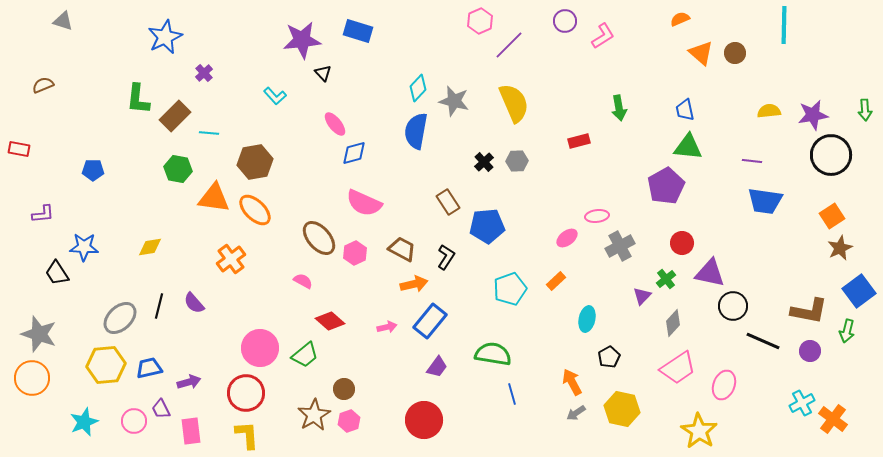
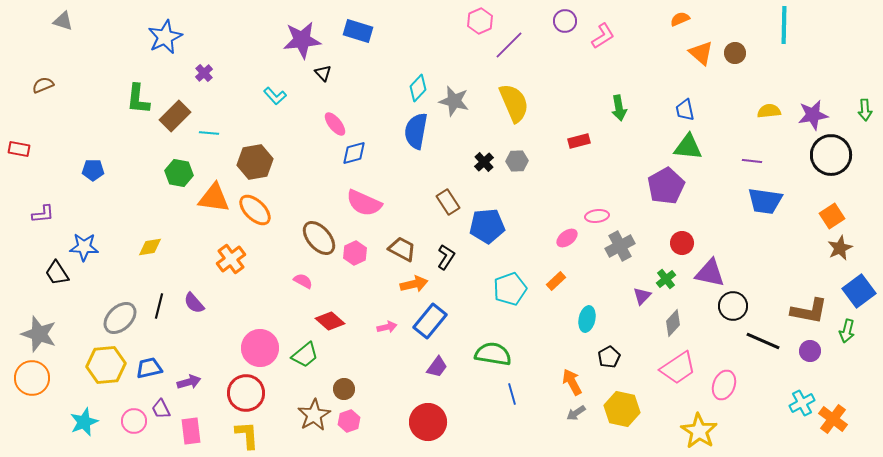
green hexagon at (178, 169): moved 1 px right, 4 px down
red circle at (424, 420): moved 4 px right, 2 px down
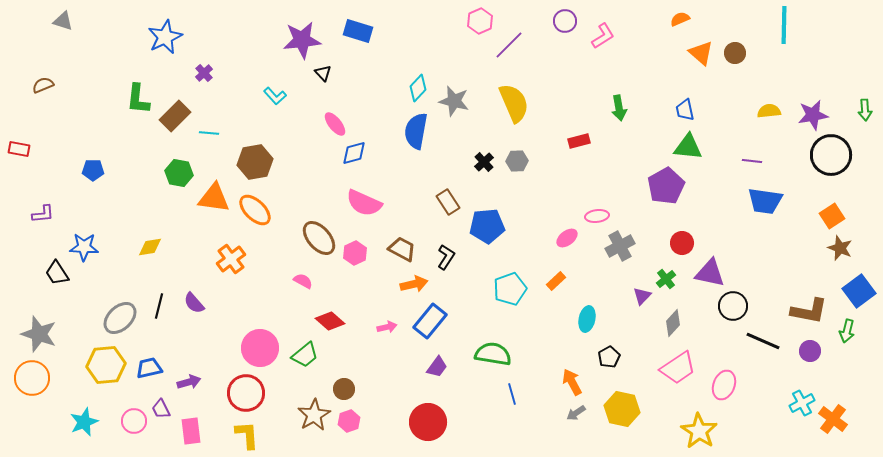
brown star at (840, 248): rotated 25 degrees counterclockwise
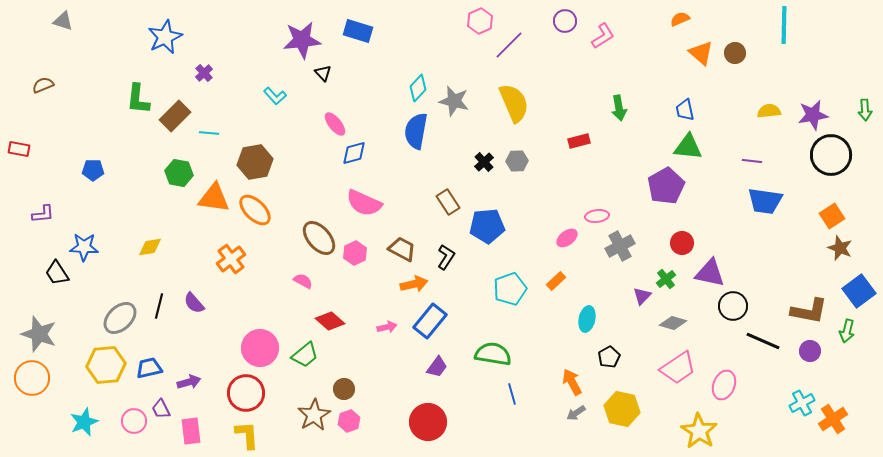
gray diamond at (673, 323): rotated 64 degrees clockwise
orange cross at (833, 419): rotated 20 degrees clockwise
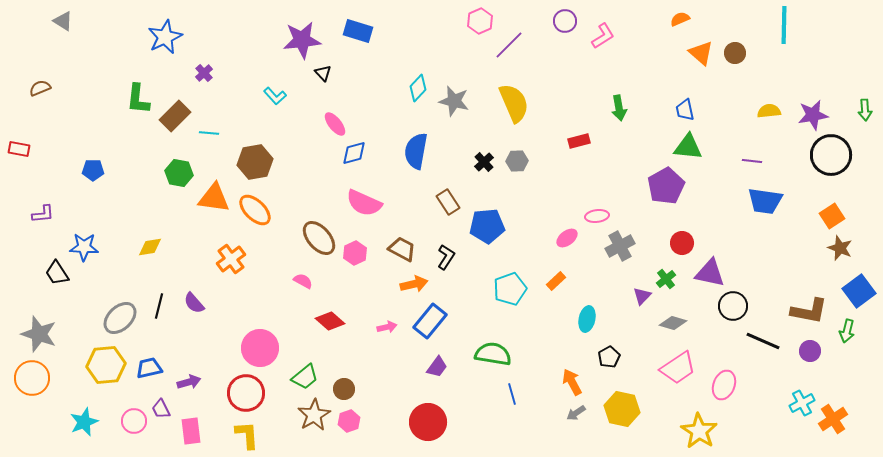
gray triangle at (63, 21): rotated 15 degrees clockwise
brown semicircle at (43, 85): moved 3 px left, 3 px down
blue semicircle at (416, 131): moved 20 px down
green trapezoid at (305, 355): moved 22 px down
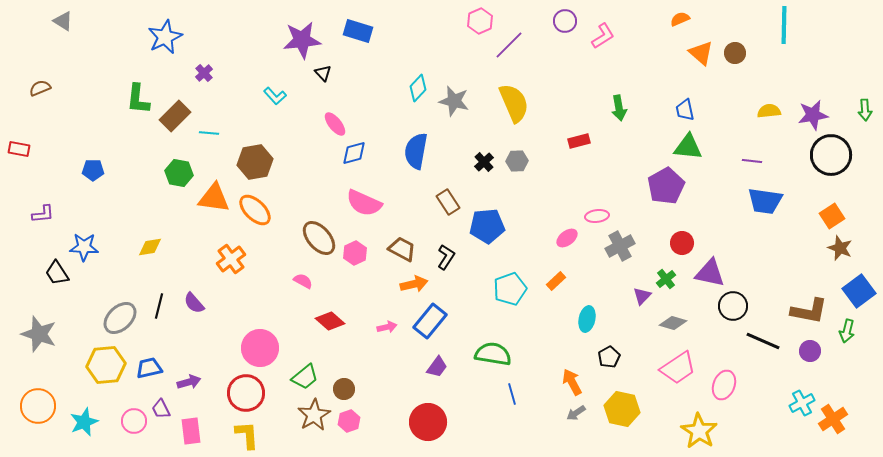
orange circle at (32, 378): moved 6 px right, 28 px down
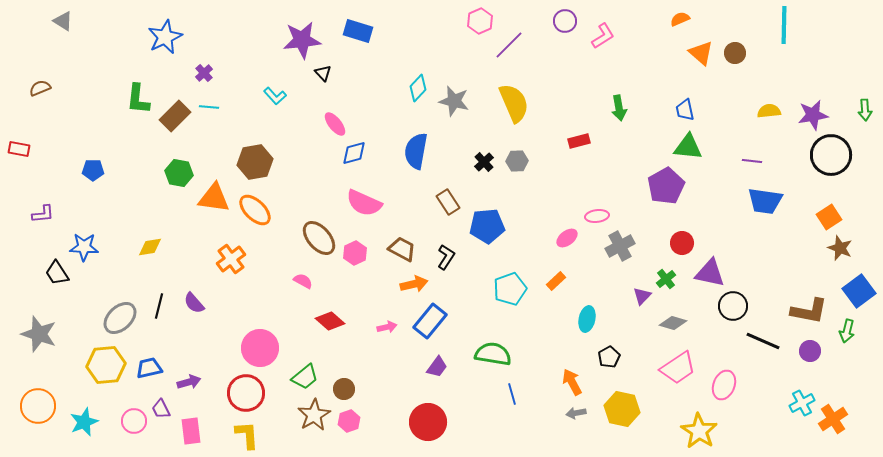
cyan line at (209, 133): moved 26 px up
orange square at (832, 216): moved 3 px left, 1 px down
gray arrow at (576, 413): rotated 24 degrees clockwise
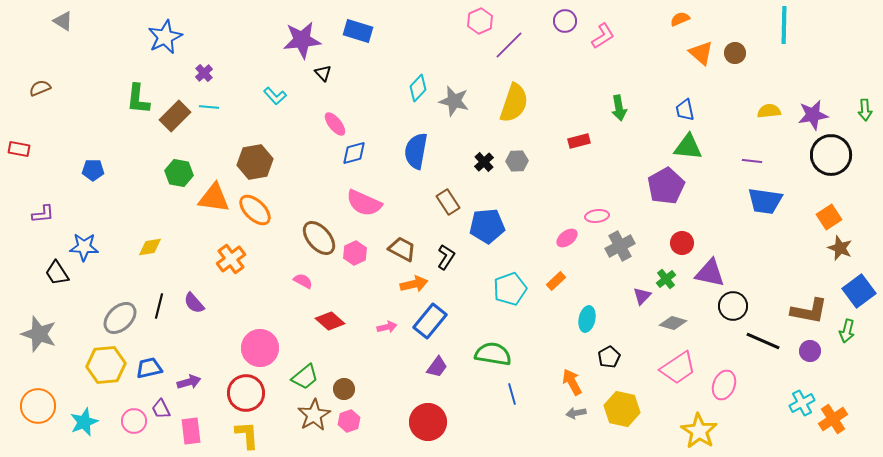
yellow semicircle at (514, 103): rotated 42 degrees clockwise
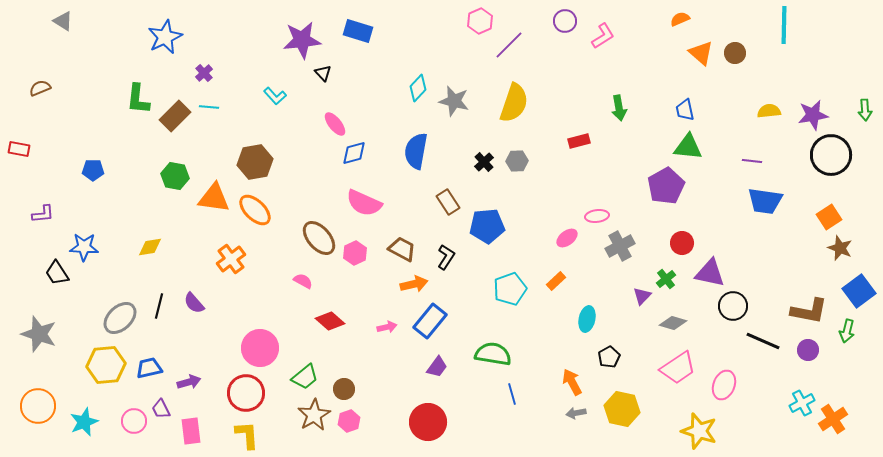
green hexagon at (179, 173): moved 4 px left, 3 px down
purple circle at (810, 351): moved 2 px left, 1 px up
yellow star at (699, 431): rotated 15 degrees counterclockwise
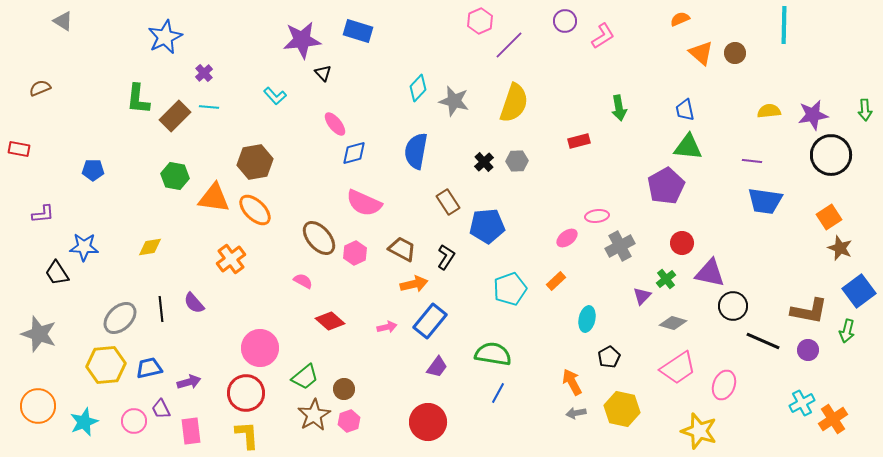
black line at (159, 306): moved 2 px right, 3 px down; rotated 20 degrees counterclockwise
blue line at (512, 394): moved 14 px left, 1 px up; rotated 45 degrees clockwise
